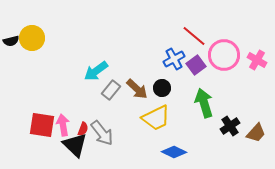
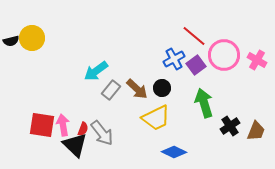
brown trapezoid: moved 2 px up; rotated 20 degrees counterclockwise
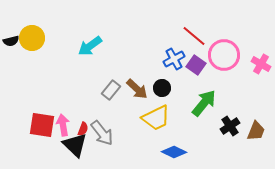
pink cross: moved 4 px right, 4 px down
purple square: rotated 18 degrees counterclockwise
cyan arrow: moved 6 px left, 25 px up
green arrow: rotated 56 degrees clockwise
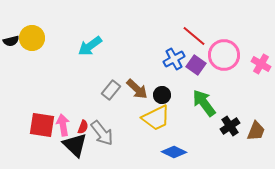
black circle: moved 7 px down
green arrow: rotated 76 degrees counterclockwise
red semicircle: moved 2 px up
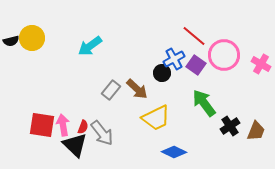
black circle: moved 22 px up
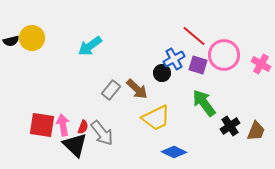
purple square: moved 2 px right; rotated 18 degrees counterclockwise
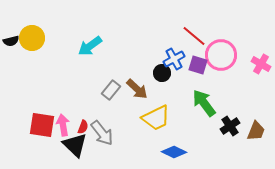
pink circle: moved 3 px left
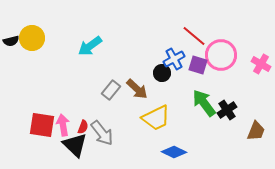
black cross: moved 3 px left, 16 px up
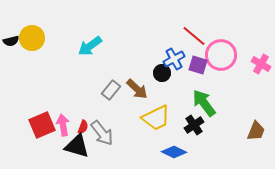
black cross: moved 33 px left, 15 px down
red square: rotated 32 degrees counterclockwise
black triangle: moved 2 px right, 1 px down; rotated 28 degrees counterclockwise
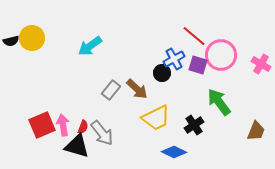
green arrow: moved 15 px right, 1 px up
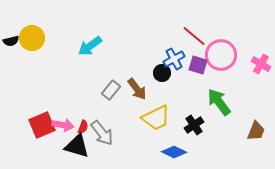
brown arrow: rotated 10 degrees clockwise
pink arrow: rotated 110 degrees clockwise
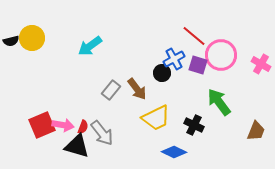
black cross: rotated 30 degrees counterclockwise
